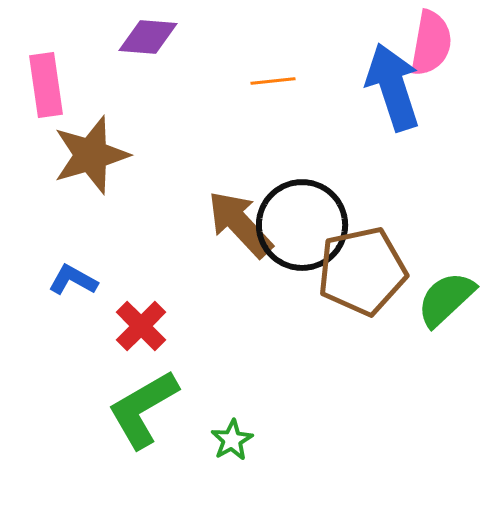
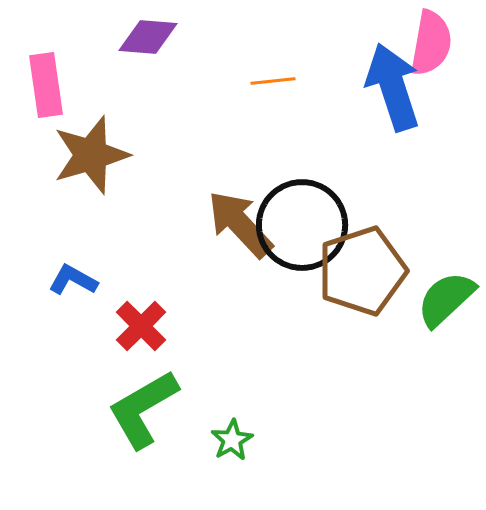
brown pentagon: rotated 6 degrees counterclockwise
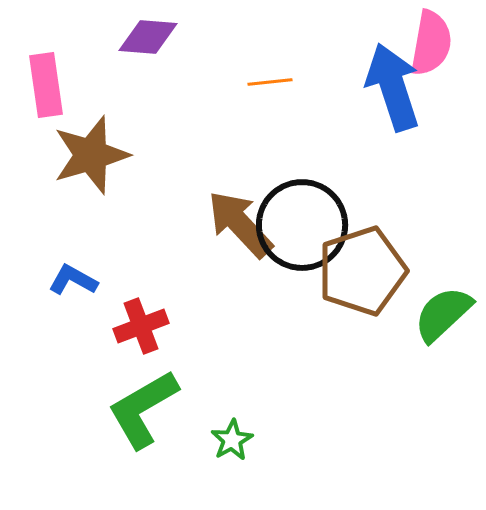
orange line: moved 3 px left, 1 px down
green semicircle: moved 3 px left, 15 px down
red cross: rotated 24 degrees clockwise
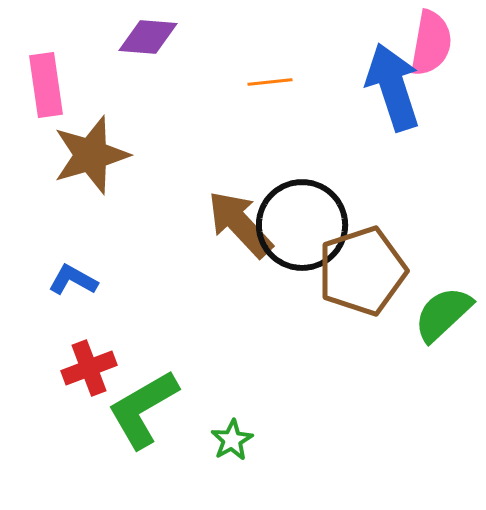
red cross: moved 52 px left, 42 px down
